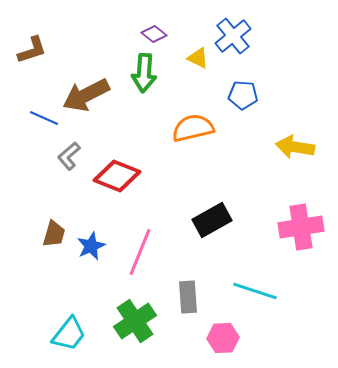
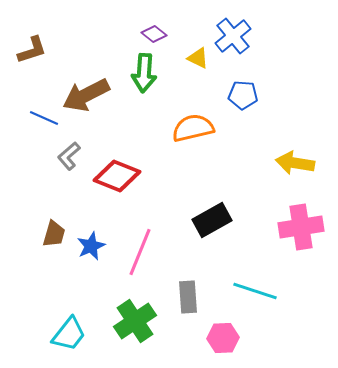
yellow arrow: moved 16 px down
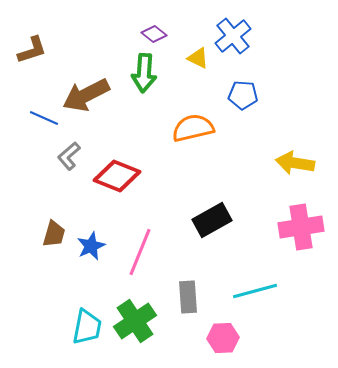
cyan line: rotated 33 degrees counterclockwise
cyan trapezoid: moved 18 px right, 7 px up; rotated 27 degrees counterclockwise
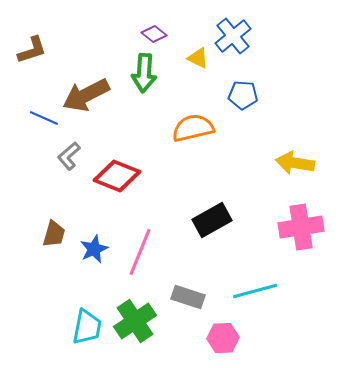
blue star: moved 3 px right, 3 px down
gray rectangle: rotated 68 degrees counterclockwise
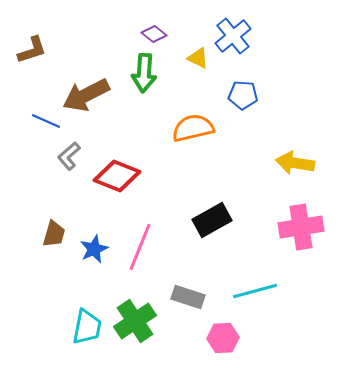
blue line: moved 2 px right, 3 px down
pink line: moved 5 px up
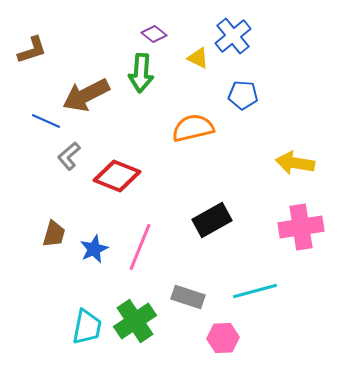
green arrow: moved 3 px left
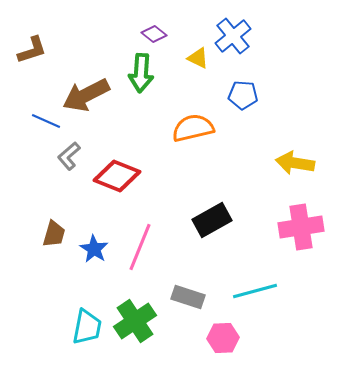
blue star: rotated 16 degrees counterclockwise
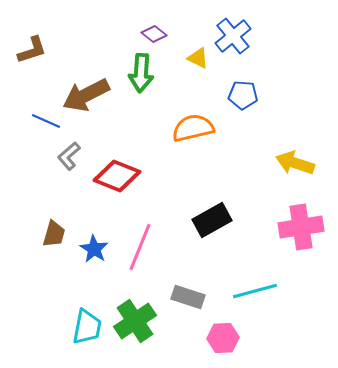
yellow arrow: rotated 9 degrees clockwise
